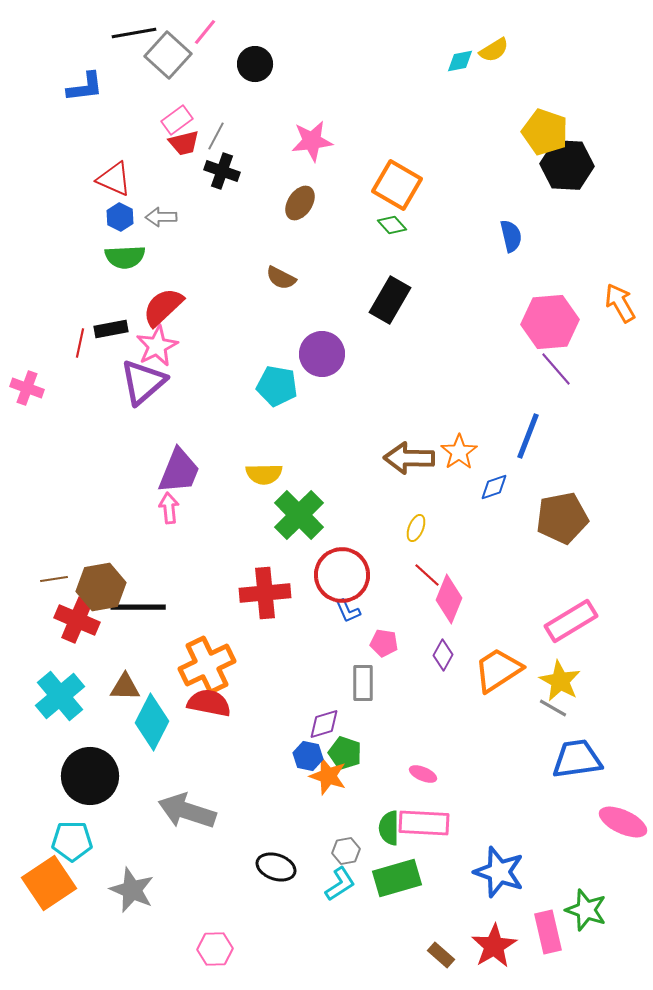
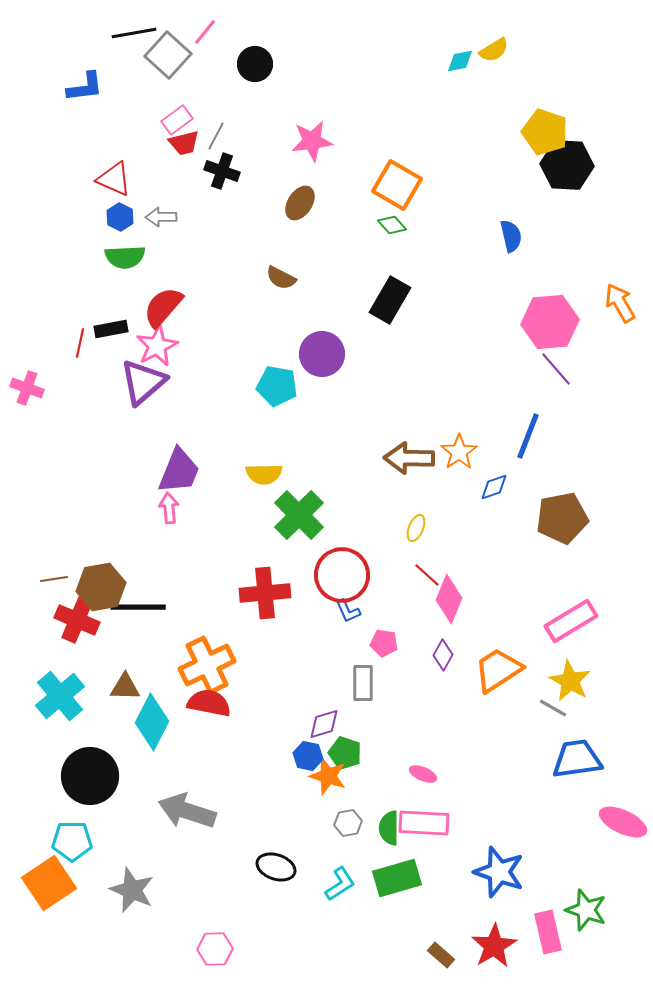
red semicircle at (163, 307): rotated 6 degrees counterclockwise
yellow star at (560, 681): moved 10 px right
gray hexagon at (346, 851): moved 2 px right, 28 px up
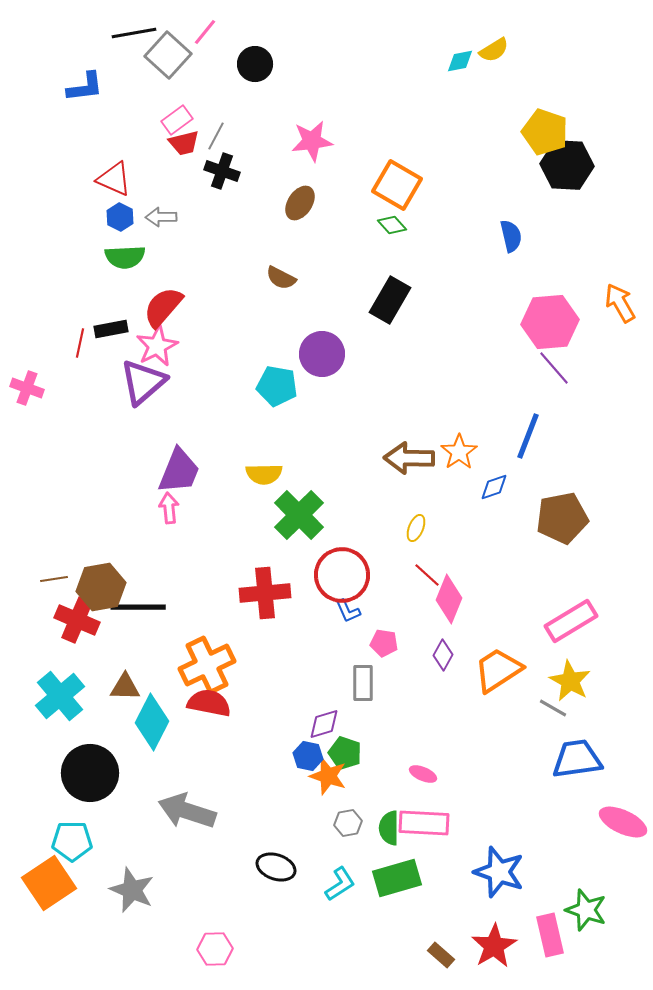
purple line at (556, 369): moved 2 px left, 1 px up
black circle at (90, 776): moved 3 px up
pink rectangle at (548, 932): moved 2 px right, 3 px down
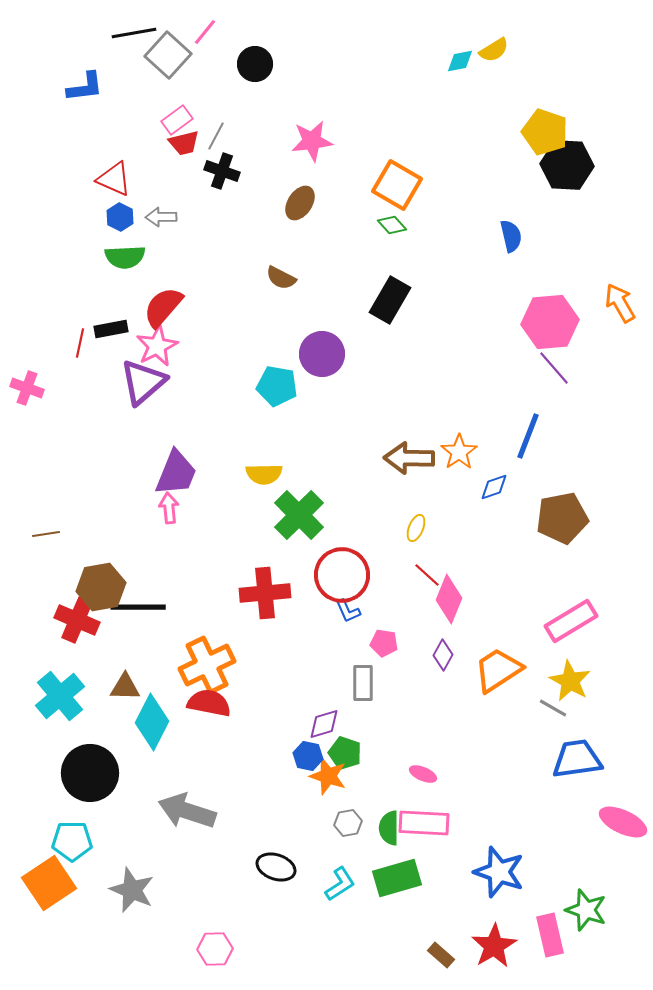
purple trapezoid at (179, 471): moved 3 px left, 2 px down
brown line at (54, 579): moved 8 px left, 45 px up
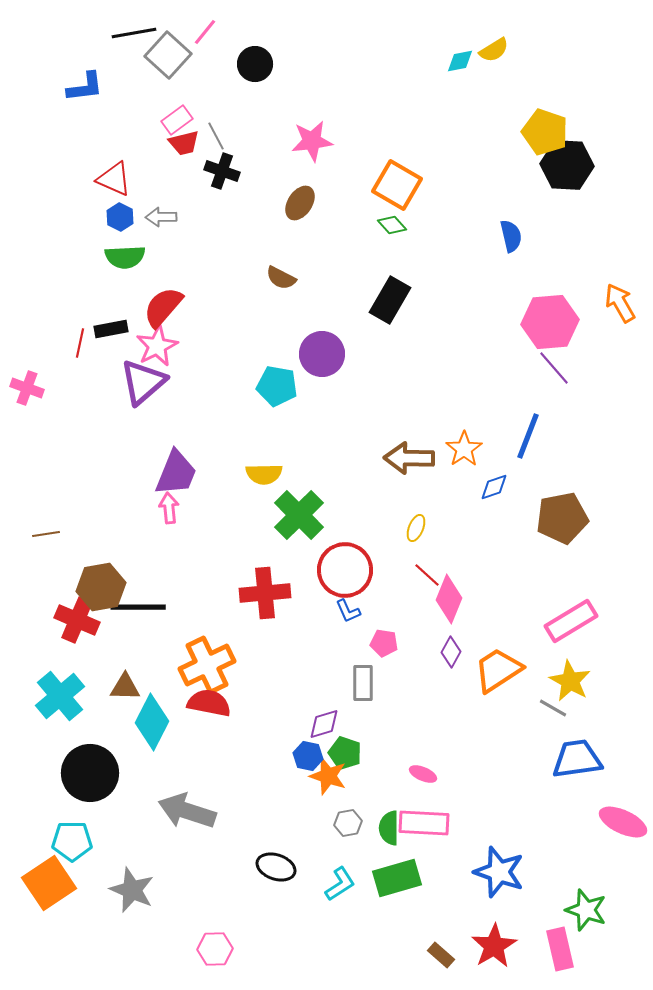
gray line at (216, 136): rotated 56 degrees counterclockwise
orange star at (459, 452): moved 5 px right, 3 px up
red circle at (342, 575): moved 3 px right, 5 px up
purple diamond at (443, 655): moved 8 px right, 3 px up
pink rectangle at (550, 935): moved 10 px right, 14 px down
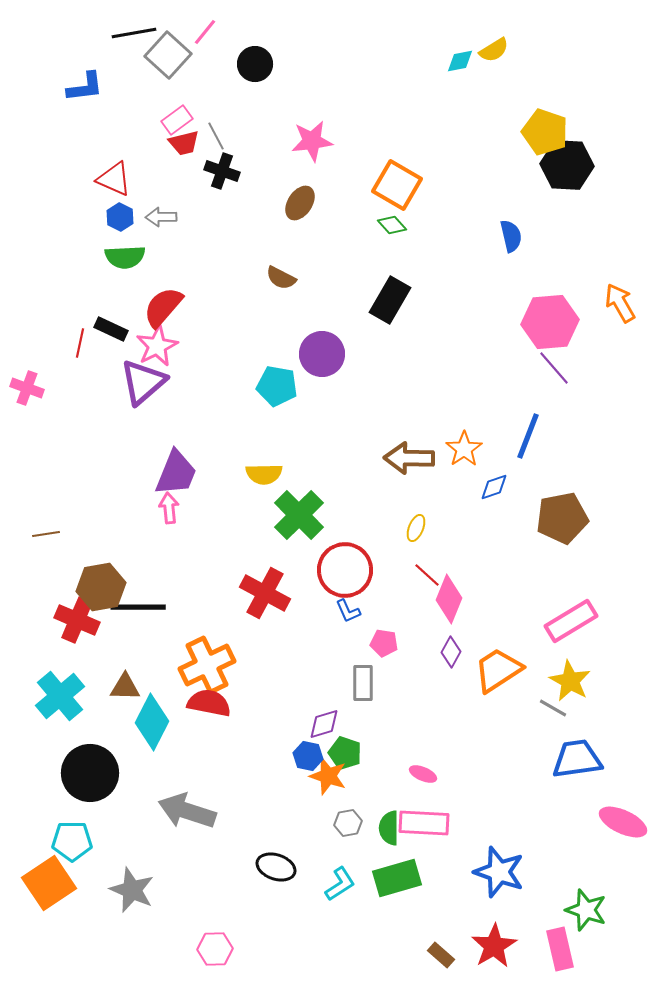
black rectangle at (111, 329): rotated 36 degrees clockwise
red cross at (265, 593): rotated 33 degrees clockwise
